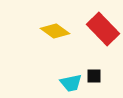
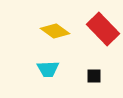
cyan trapezoid: moved 23 px left, 14 px up; rotated 10 degrees clockwise
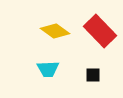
red rectangle: moved 3 px left, 2 px down
black square: moved 1 px left, 1 px up
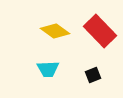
black square: rotated 21 degrees counterclockwise
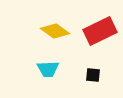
red rectangle: rotated 72 degrees counterclockwise
black square: rotated 28 degrees clockwise
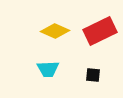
yellow diamond: rotated 12 degrees counterclockwise
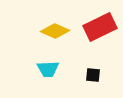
red rectangle: moved 4 px up
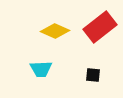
red rectangle: rotated 12 degrees counterclockwise
cyan trapezoid: moved 7 px left
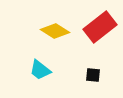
yellow diamond: rotated 8 degrees clockwise
cyan trapezoid: moved 1 px left, 1 px down; rotated 40 degrees clockwise
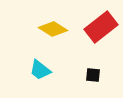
red rectangle: moved 1 px right
yellow diamond: moved 2 px left, 2 px up
